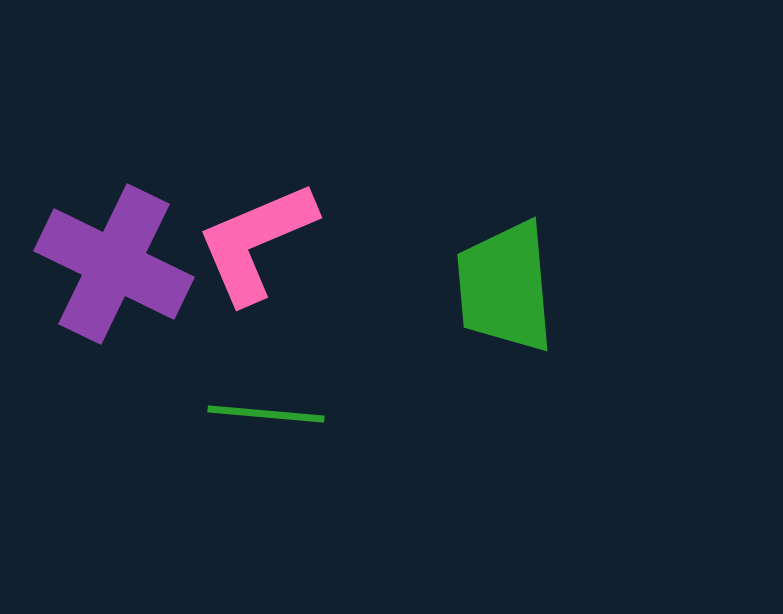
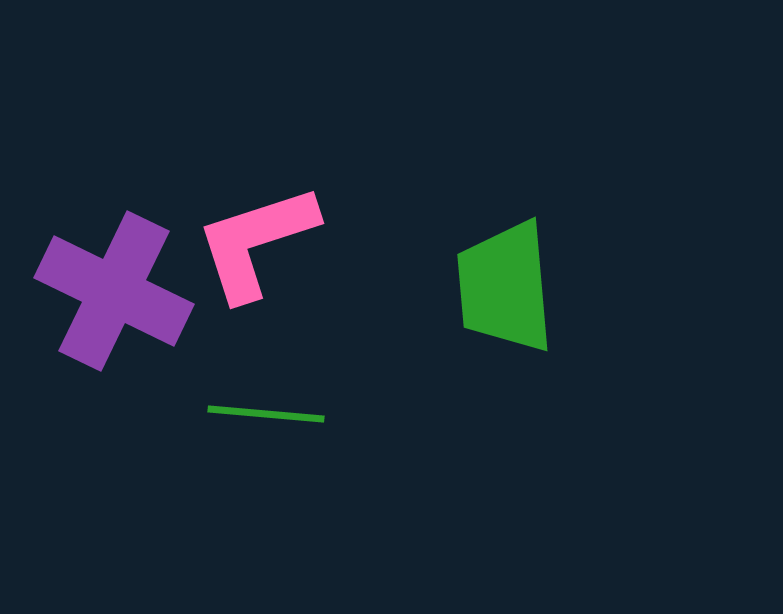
pink L-shape: rotated 5 degrees clockwise
purple cross: moved 27 px down
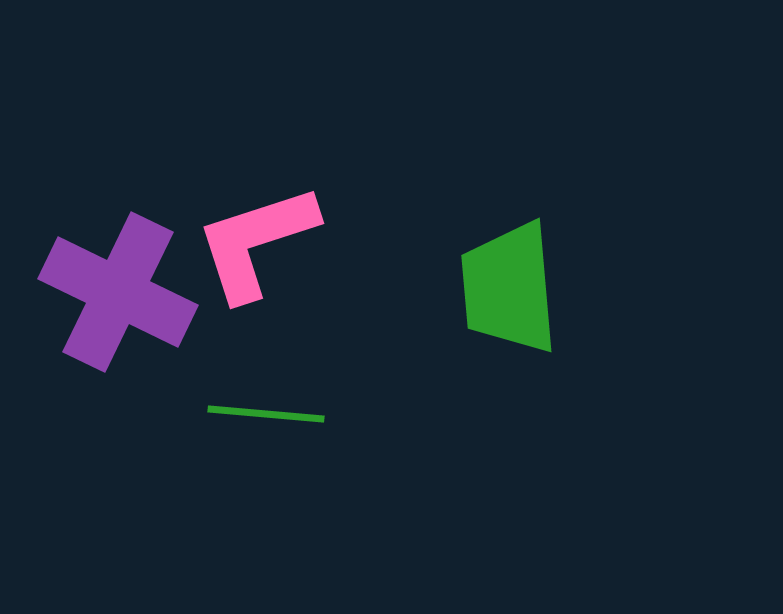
green trapezoid: moved 4 px right, 1 px down
purple cross: moved 4 px right, 1 px down
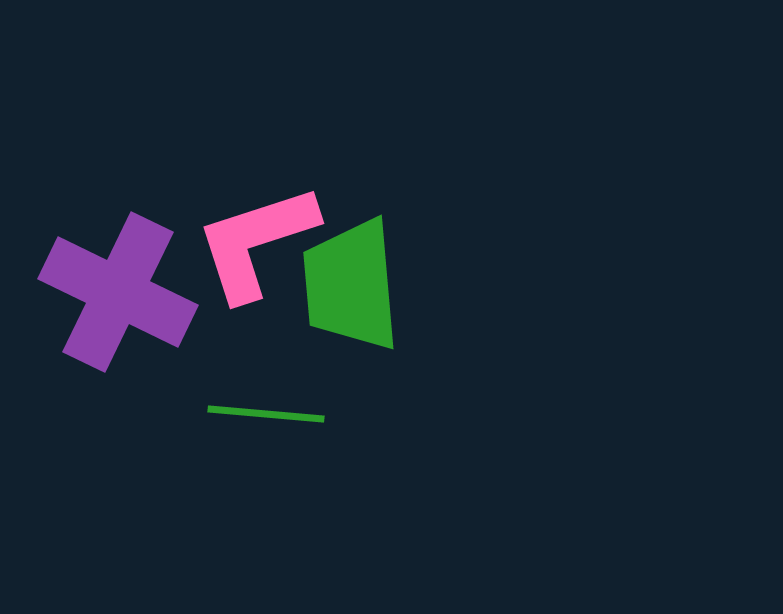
green trapezoid: moved 158 px left, 3 px up
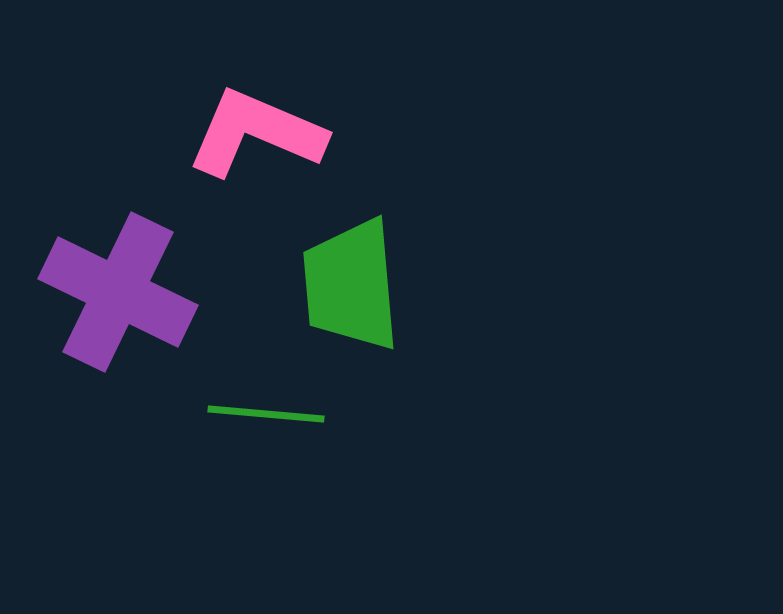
pink L-shape: moved 109 px up; rotated 41 degrees clockwise
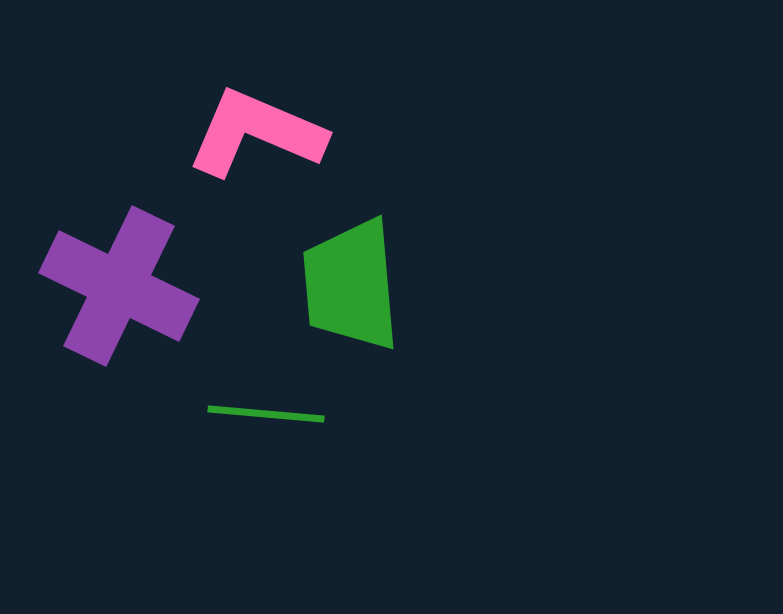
purple cross: moved 1 px right, 6 px up
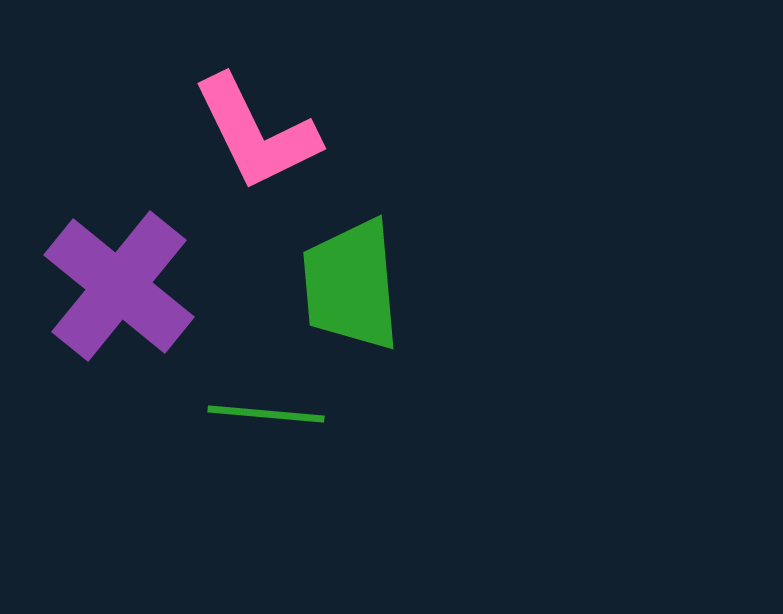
pink L-shape: rotated 139 degrees counterclockwise
purple cross: rotated 13 degrees clockwise
